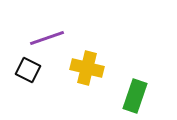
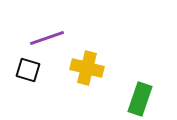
black square: rotated 10 degrees counterclockwise
green rectangle: moved 5 px right, 3 px down
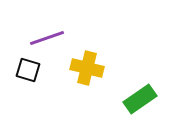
green rectangle: rotated 36 degrees clockwise
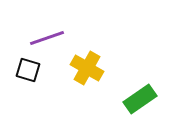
yellow cross: rotated 16 degrees clockwise
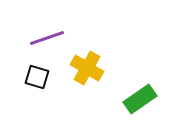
black square: moved 9 px right, 7 px down
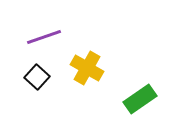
purple line: moved 3 px left, 1 px up
black square: rotated 25 degrees clockwise
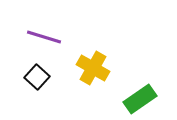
purple line: rotated 36 degrees clockwise
yellow cross: moved 6 px right
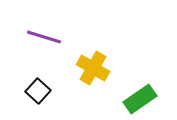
black square: moved 1 px right, 14 px down
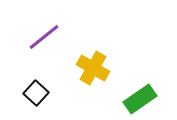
purple line: rotated 56 degrees counterclockwise
black square: moved 2 px left, 2 px down
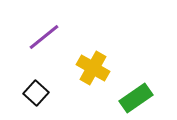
green rectangle: moved 4 px left, 1 px up
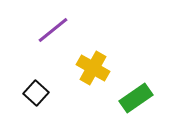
purple line: moved 9 px right, 7 px up
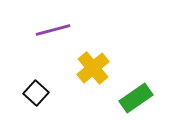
purple line: rotated 24 degrees clockwise
yellow cross: rotated 20 degrees clockwise
